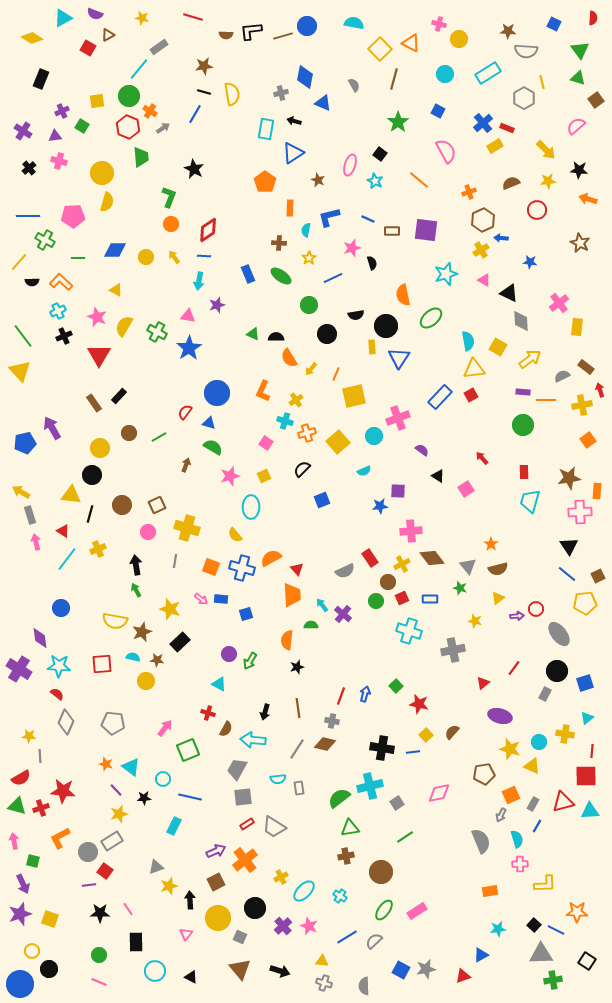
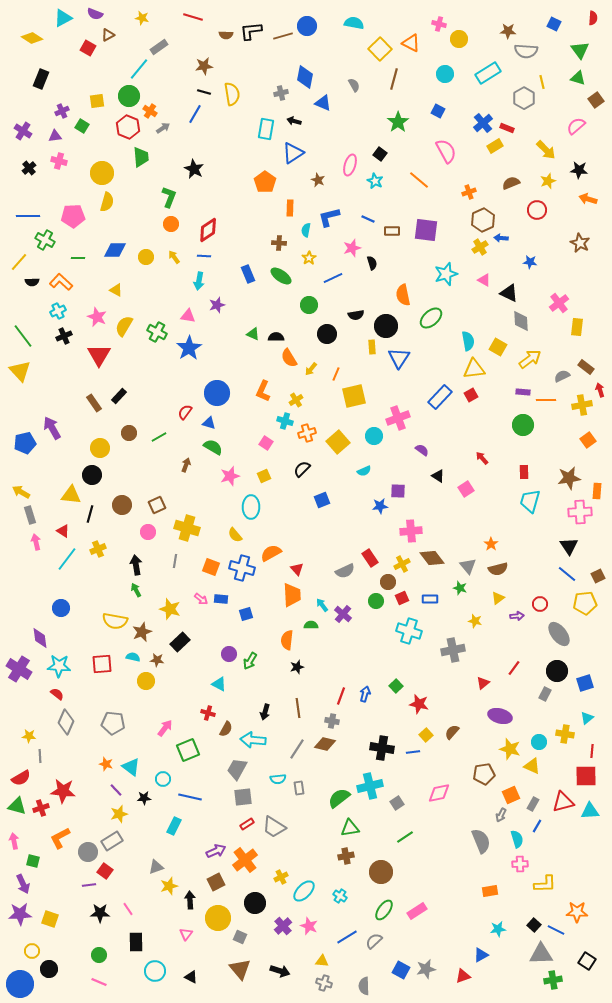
yellow star at (548, 181): rotated 14 degrees counterclockwise
yellow cross at (481, 250): moved 1 px left, 3 px up
orange semicircle at (271, 558): moved 5 px up
red circle at (536, 609): moved 4 px right, 5 px up
black circle at (255, 908): moved 5 px up
purple star at (20, 914): rotated 15 degrees clockwise
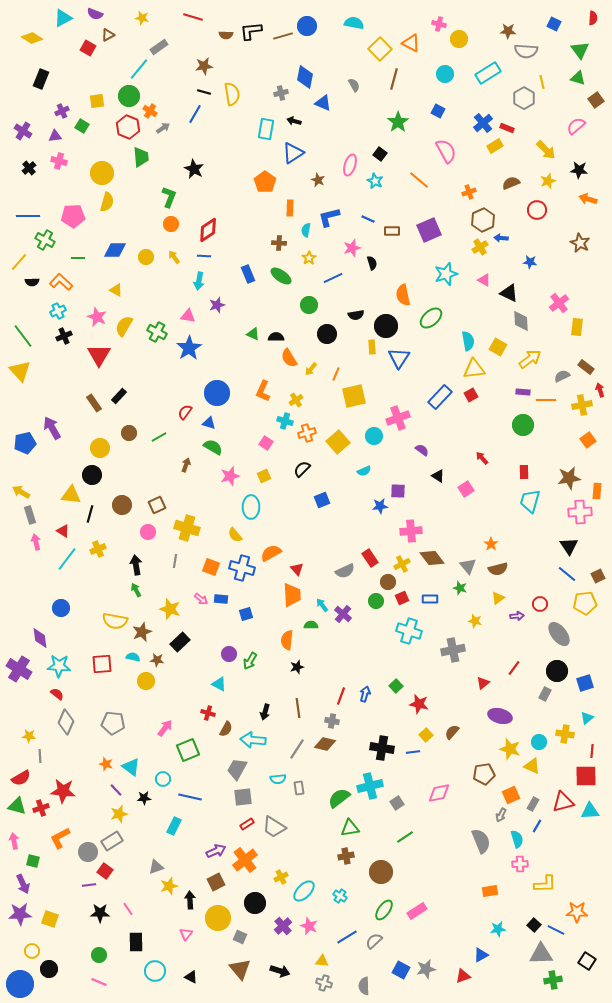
purple square at (426, 230): moved 3 px right; rotated 30 degrees counterclockwise
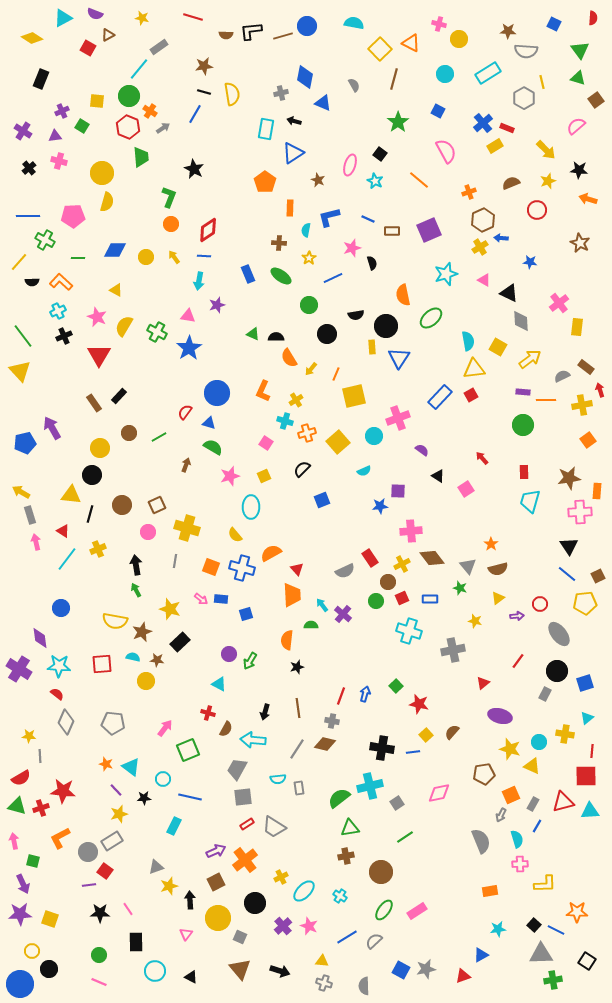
yellow square at (97, 101): rotated 14 degrees clockwise
red line at (514, 668): moved 4 px right, 7 px up
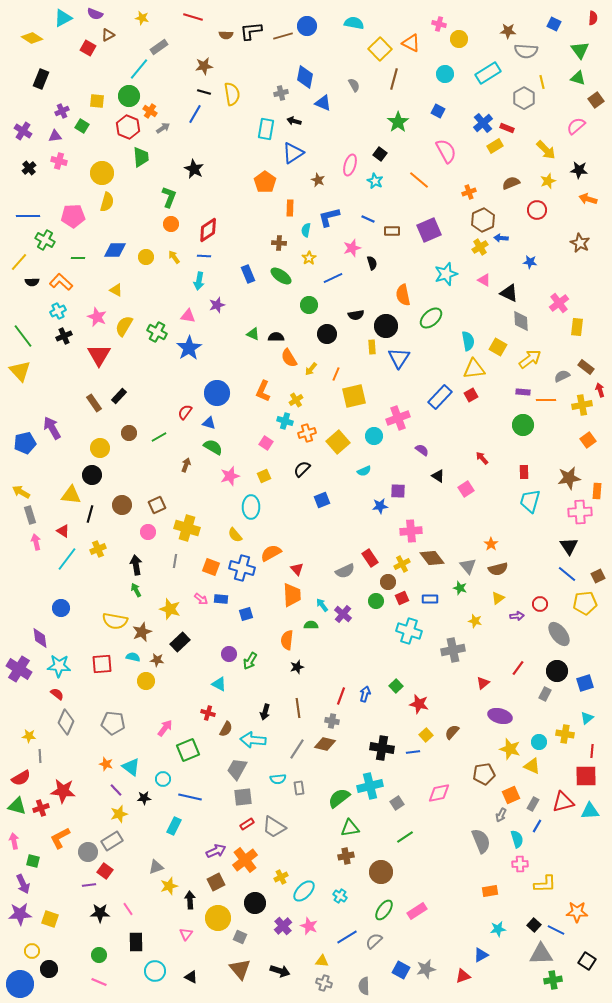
red line at (518, 661): moved 7 px down
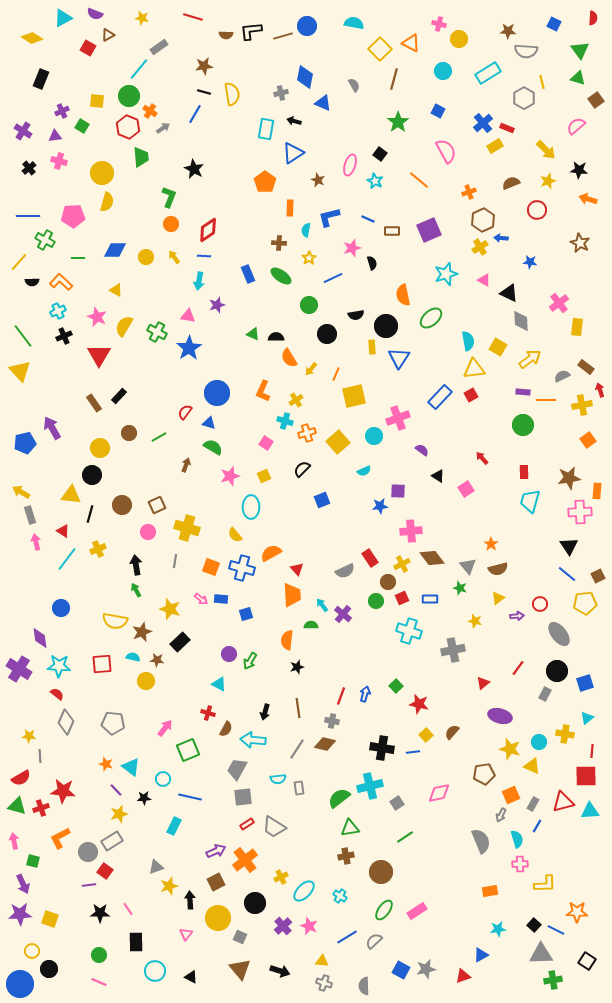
cyan circle at (445, 74): moved 2 px left, 3 px up
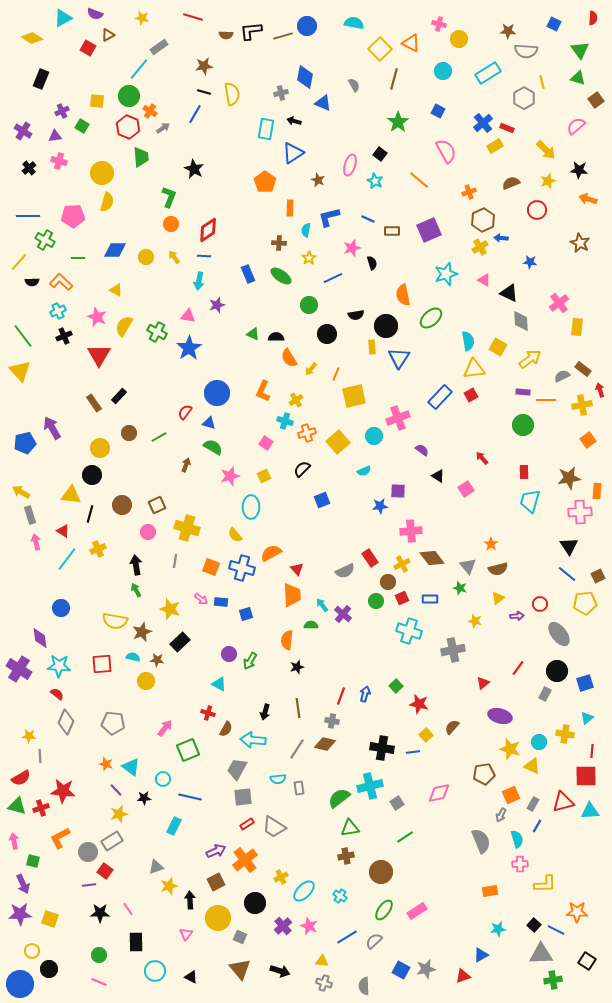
brown rectangle at (586, 367): moved 3 px left, 2 px down
blue rectangle at (221, 599): moved 3 px down
brown semicircle at (452, 732): moved 5 px up
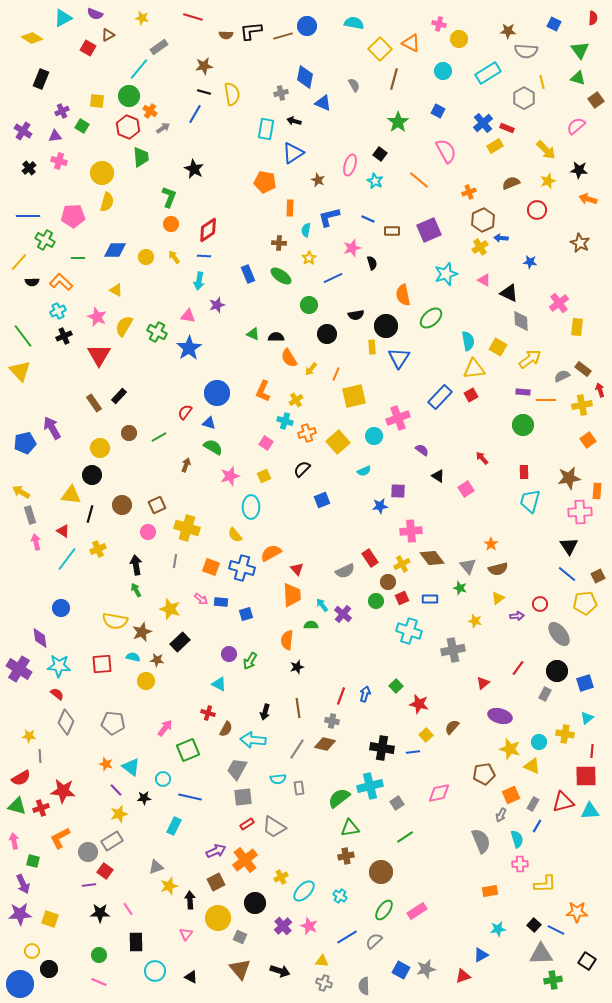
orange pentagon at (265, 182): rotated 25 degrees counterclockwise
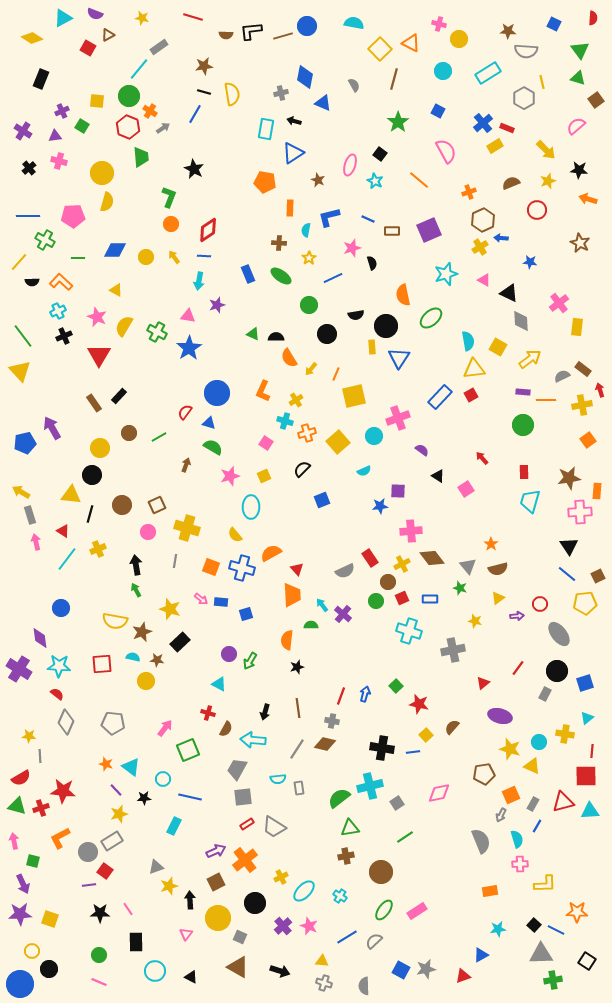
brown triangle at (240, 969): moved 2 px left, 2 px up; rotated 20 degrees counterclockwise
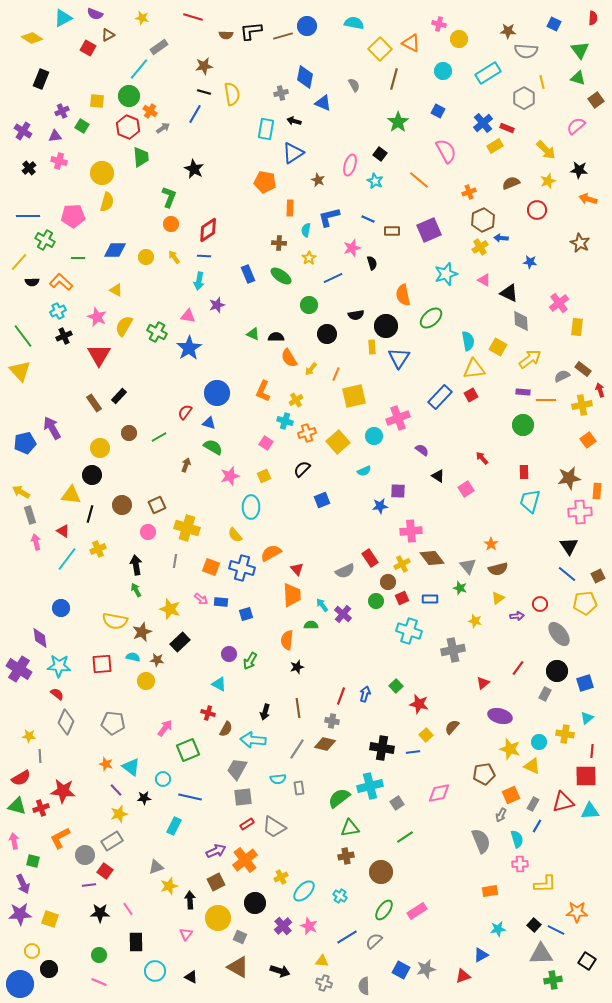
gray circle at (88, 852): moved 3 px left, 3 px down
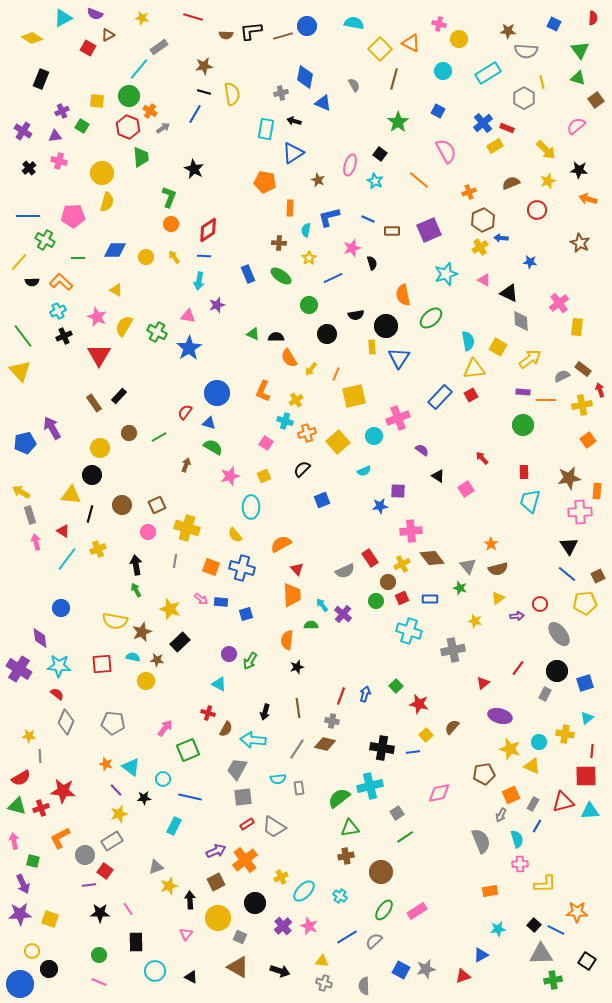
orange semicircle at (271, 553): moved 10 px right, 9 px up
gray square at (397, 803): moved 10 px down
